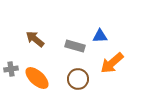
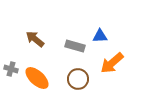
gray cross: rotated 24 degrees clockwise
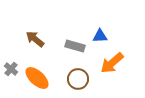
gray cross: rotated 24 degrees clockwise
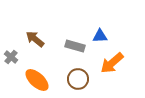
gray cross: moved 12 px up
orange ellipse: moved 2 px down
